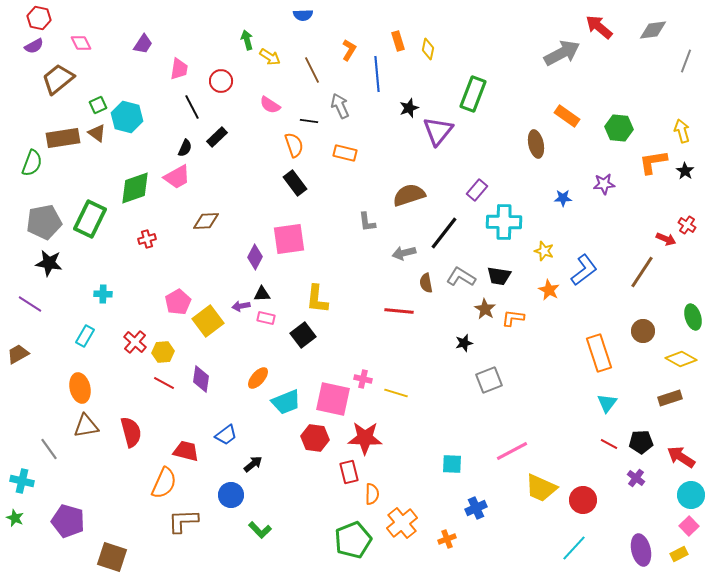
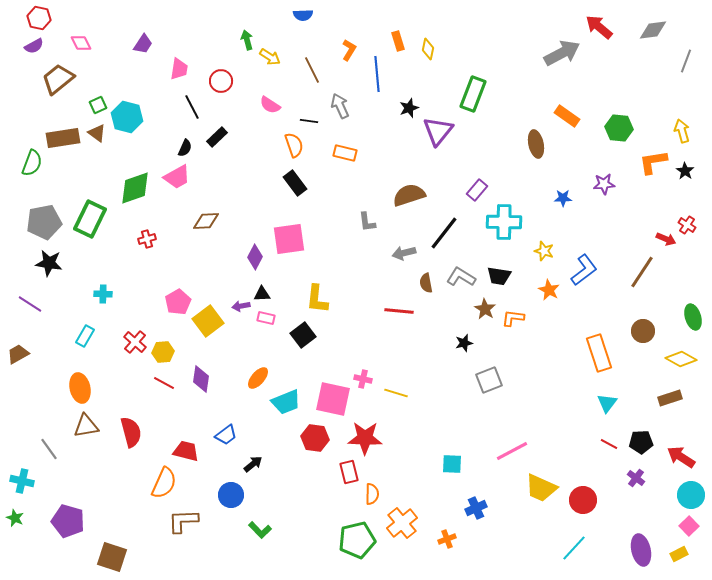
green pentagon at (353, 540): moved 4 px right; rotated 9 degrees clockwise
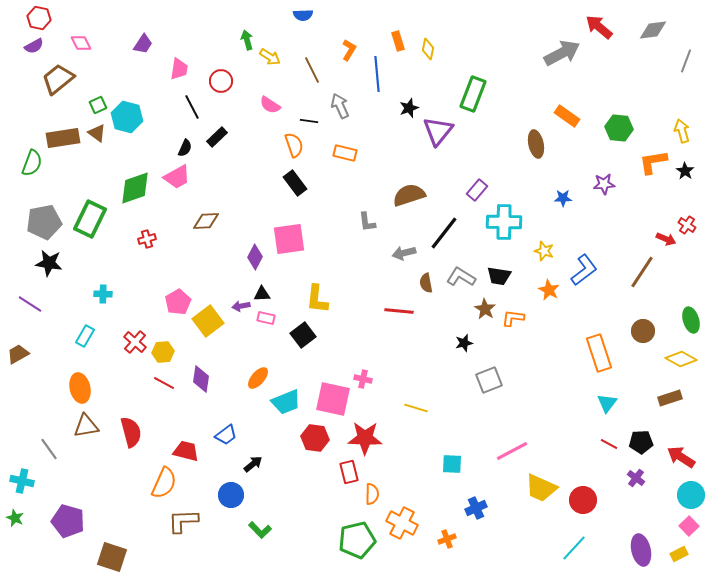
green ellipse at (693, 317): moved 2 px left, 3 px down
yellow line at (396, 393): moved 20 px right, 15 px down
orange cross at (402, 523): rotated 24 degrees counterclockwise
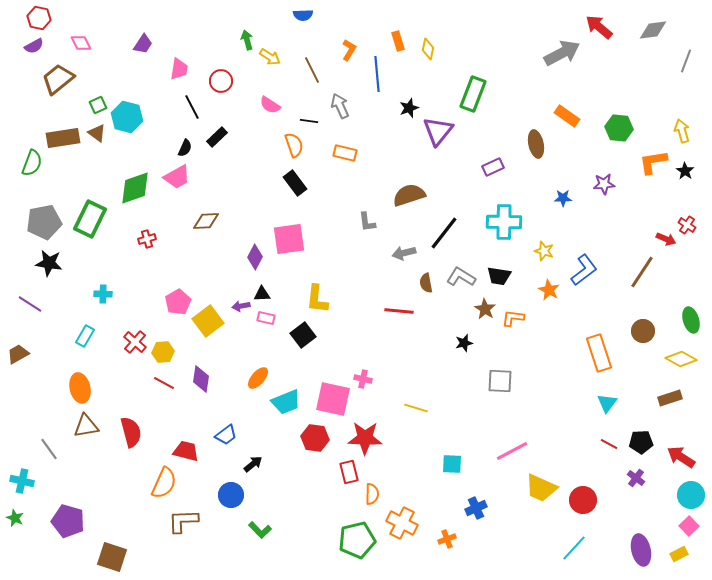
purple rectangle at (477, 190): moved 16 px right, 23 px up; rotated 25 degrees clockwise
gray square at (489, 380): moved 11 px right, 1 px down; rotated 24 degrees clockwise
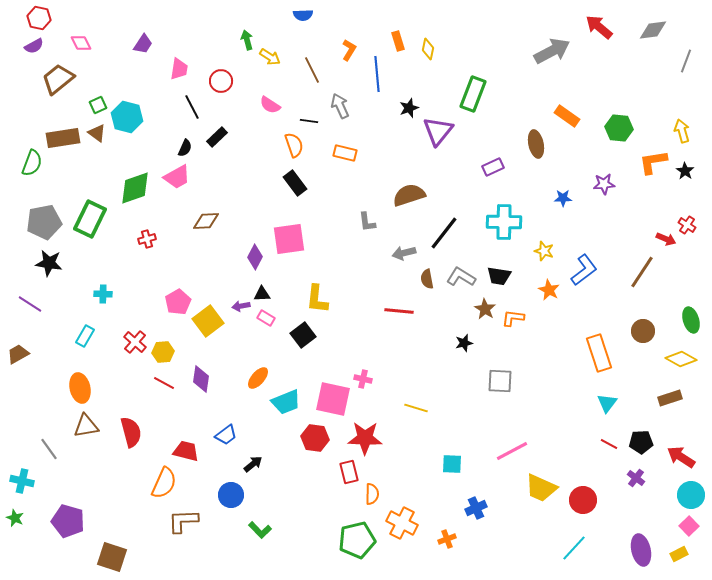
gray arrow at (562, 53): moved 10 px left, 2 px up
brown semicircle at (426, 283): moved 1 px right, 4 px up
pink rectangle at (266, 318): rotated 18 degrees clockwise
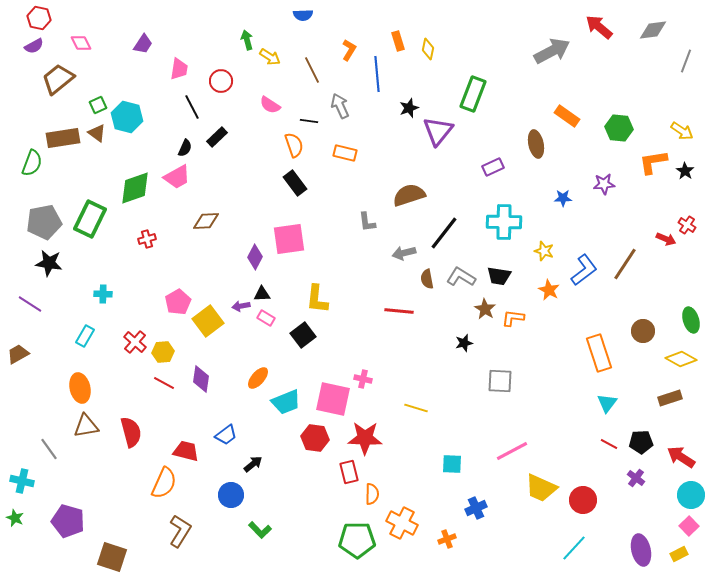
yellow arrow at (682, 131): rotated 140 degrees clockwise
brown line at (642, 272): moved 17 px left, 8 px up
brown L-shape at (183, 521): moved 3 px left, 10 px down; rotated 124 degrees clockwise
green pentagon at (357, 540): rotated 12 degrees clockwise
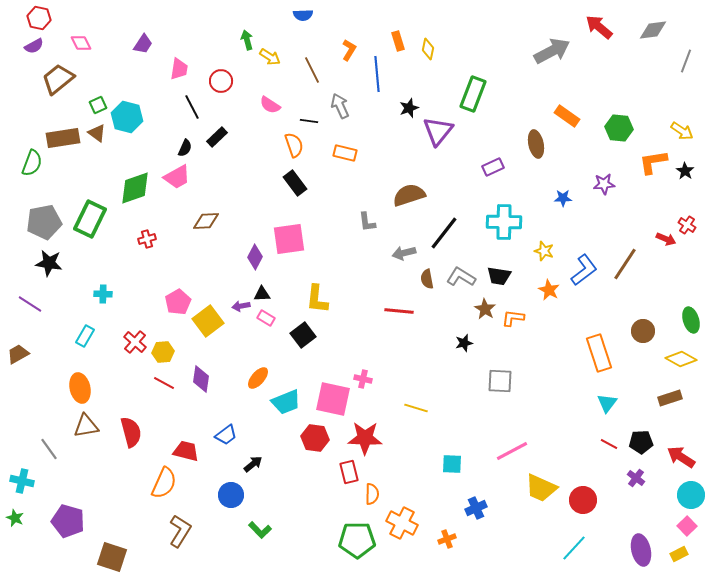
pink square at (689, 526): moved 2 px left
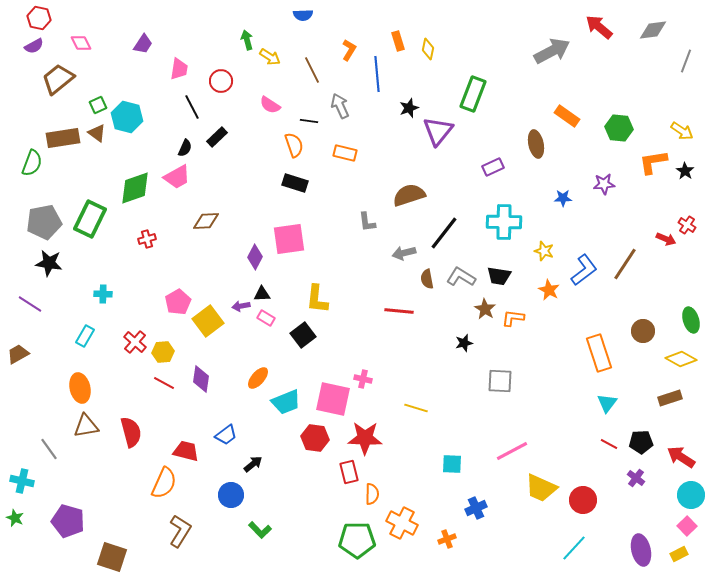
black rectangle at (295, 183): rotated 35 degrees counterclockwise
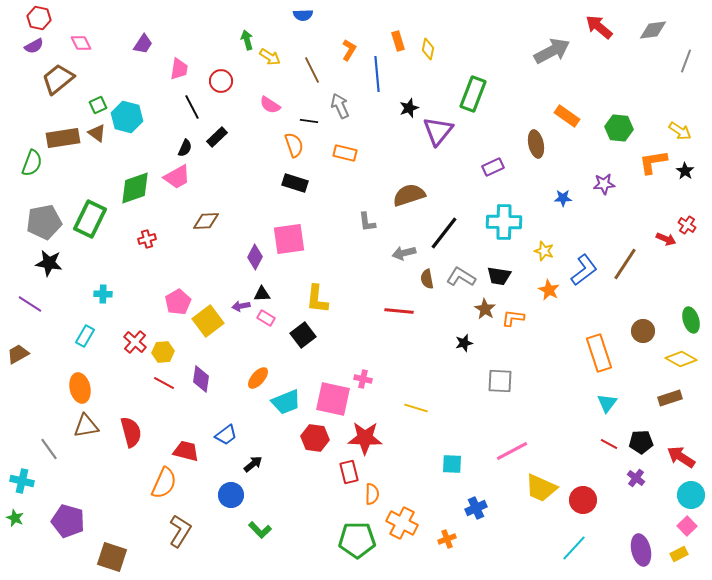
yellow arrow at (682, 131): moved 2 px left
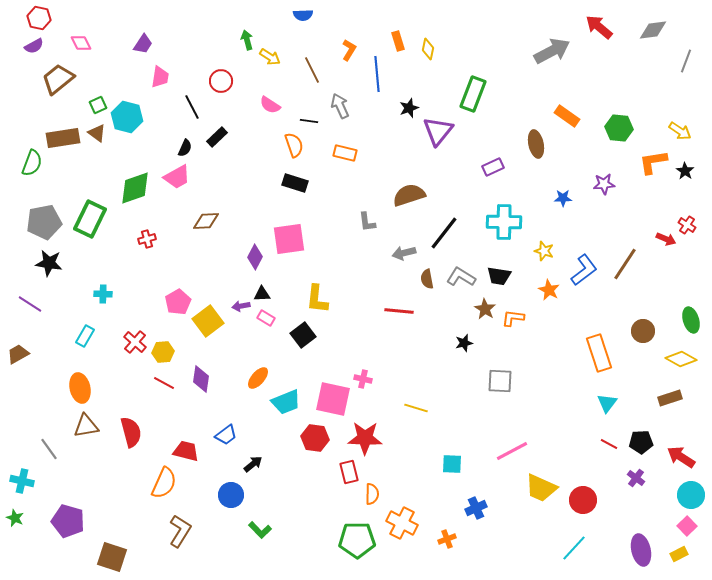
pink trapezoid at (179, 69): moved 19 px left, 8 px down
